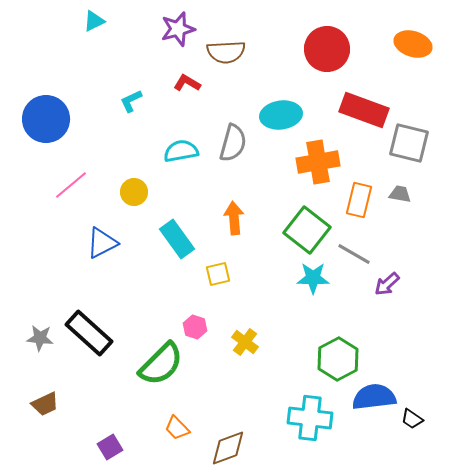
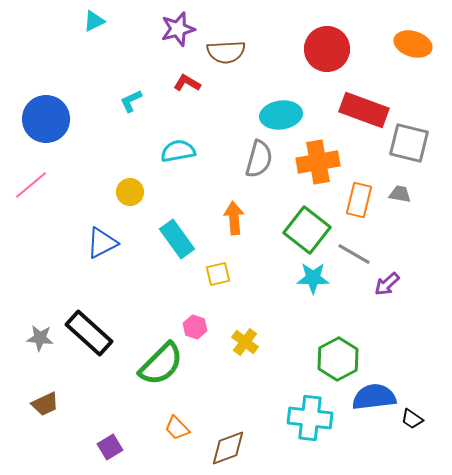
gray semicircle: moved 26 px right, 16 px down
cyan semicircle: moved 3 px left
pink line: moved 40 px left
yellow circle: moved 4 px left
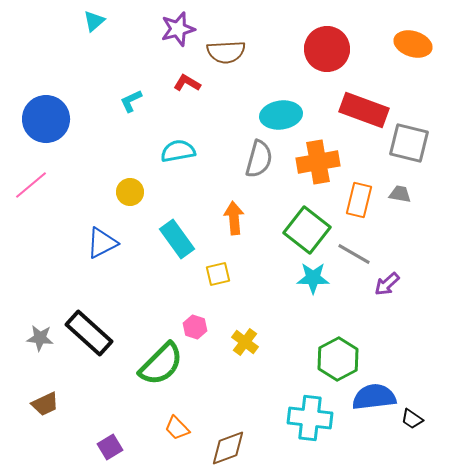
cyan triangle: rotated 15 degrees counterclockwise
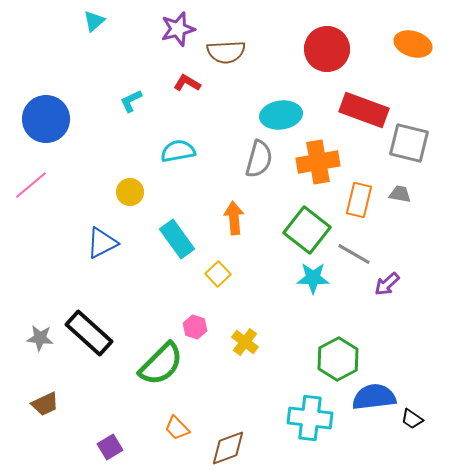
yellow square: rotated 30 degrees counterclockwise
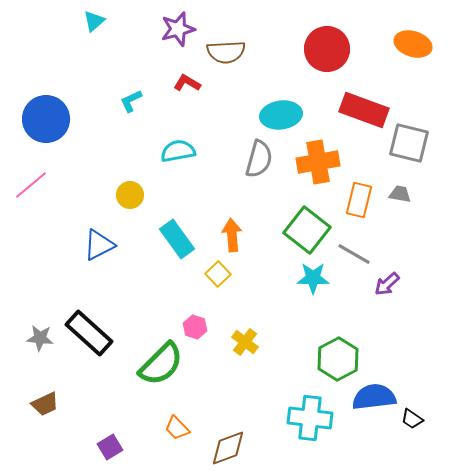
yellow circle: moved 3 px down
orange arrow: moved 2 px left, 17 px down
blue triangle: moved 3 px left, 2 px down
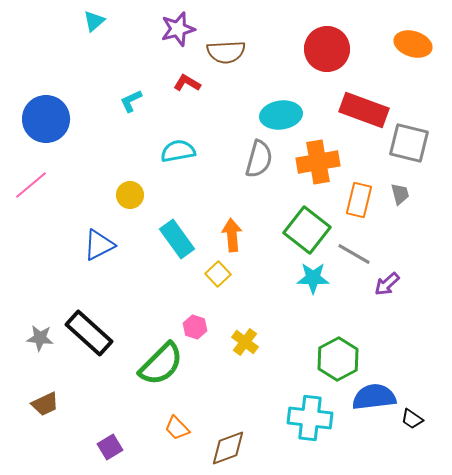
gray trapezoid: rotated 65 degrees clockwise
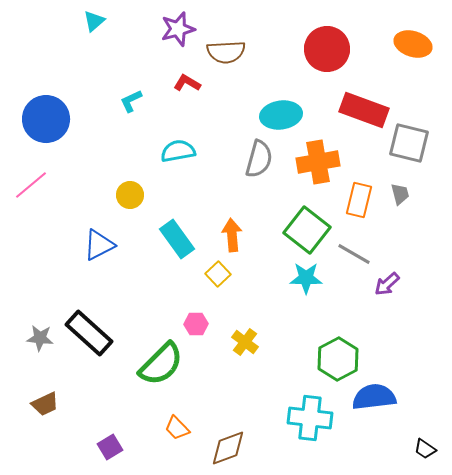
cyan star: moved 7 px left
pink hexagon: moved 1 px right, 3 px up; rotated 20 degrees counterclockwise
black trapezoid: moved 13 px right, 30 px down
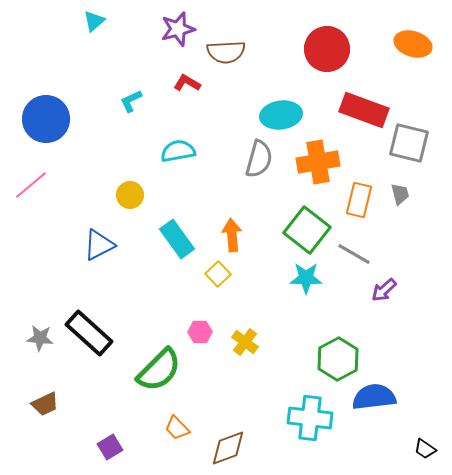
purple arrow: moved 3 px left, 6 px down
pink hexagon: moved 4 px right, 8 px down
green semicircle: moved 2 px left, 6 px down
